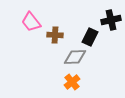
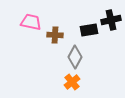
pink trapezoid: rotated 140 degrees clockwise
black rectangle: moved 1 px left, 7 px up; rotated 54 degrees clockwise
gray diamond: rotated 60 degrees counterclockwise
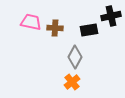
black cross: moved 4 px up
brown cross: moved 7 px up
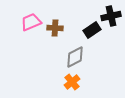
pink trapezoid: rotated 35 degrees counterclockwise
black rectangle: moved 3 px right; rotated 24 degrees counterclockwise
gray diamond: rotated 35 degrees clockwise
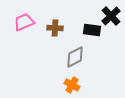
black cross: rotated 30 degrees counterclockwise
pink trapezoid: moved 7 px left
black rectangle: rotated 42 degrees clockwise
orange cross: moved 3 px down; rotated 21 degrees counterclockwise
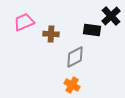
brown cross: moved 4 px left, 6 px down
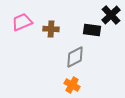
black cross: moved 1 px up
pink trapezoid: moved 2 px left
brown cross: moved 5 px up
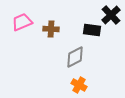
orange cross: moved 7 px right
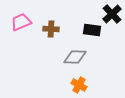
black cross: moved 1 px right, 1 px up
pink trapezoid: moved 1 px left
gray diamond: rotated 30 degrees clockwise
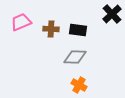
black rectangle: moved 14 px left
